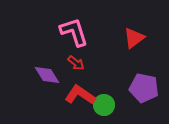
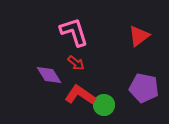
red triangle: moved 5 px right, 2 px up
purple diamond: moved 2 px right
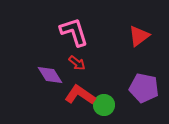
red arrow: moved 1 px right
purple diamond: moved 1 px right
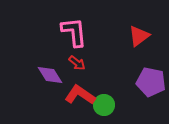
pink L-shape: rotated 12 degrees clockwise
purple pentagon: moved 7 px right, 6 px up
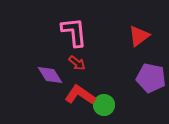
purple pentagon: moved 4 px up
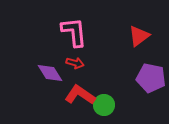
red arrow: moved 2 px left; rotated 24 degrees counterclockwise
purple diamond: moved 2 px up
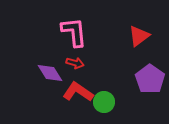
purple pentagon: moved 1 px left, 1 px down; rotated 24 degrees clockwise
red L-shape: moved 2 px left, 3 px up
green circle: moved 3 px up
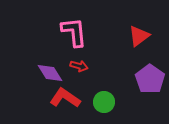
red arrow: moved 4 px right, 3 px down
red L-shape: moved 13 px left, 6 px down
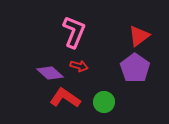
pink L-shape: rotated 28 degrees clockwise
purple diamond: rotated 16 degrees counterclockwise
purple pentagon: moved 15 px left, 11 px up
